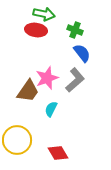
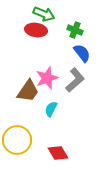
green arrow: rotated 10 degrees clockwise
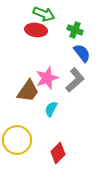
red diamond: rotated 75 degrees clockwise
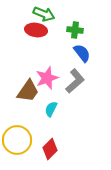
green cross: rotated 14 degrees counterclockwise
gray L-shape: moved 1 px down
red diamond: moved 8 px left, 4 px up
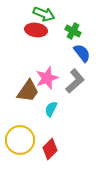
green cross: moved 2 px left, 1 px down; rotated 21 degrees clockwise
yellow circle: moved 3 px right
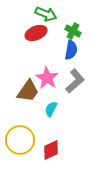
green arrow: moved 2 px right
red ellipse: moved 3 px down; rotated 30 degrees counterclockwise
blue semicircle: moved 11 px left, 3 px up; rotated 48 degrees clockwise
pink star: rotated 20 degrees counterclockwise
red diamond: moved 1 px right, 1 px down; rotated 20 degrees clockwise
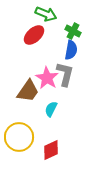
red ellipse: moved 2 px left, 2 px down; rotated 20 degrees counterclockwise
gray L-shape: moved 10 px left, 7 px up; rotated 35 degrees counterclockwise
yellow circle: moved 1 px left, 3 px up
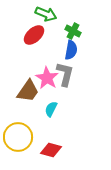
yellow circle: moved 1 px left
red diamond: rotated 40 degrees clockwise
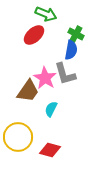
green cross: moved 3 px right, 3 px down
gray L-shape: rotated 150 degrees clockwise
pink star: moved 2 px left
red diamond: moved 1 px left
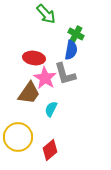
green arrow: rotated 25 degrees clockwise
red ellipse: moved 23 px down; rotated 50 degrees clockwise
brown trapezoid: moved 1 px right, 2 px down
red diamond: rotated 55 degrees counterclockwise
